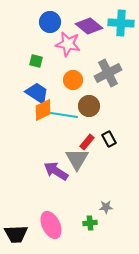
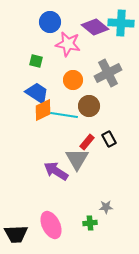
purple diamond: moved 6 px right, 1 px down
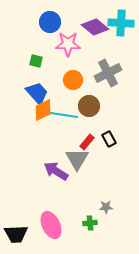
pink star: rotated 10 degrees counterclockwise
blue trapezoid: rotated 15 degrees clockwise
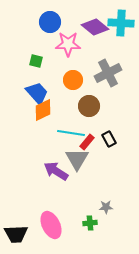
cyan line: moved 7 px right, 18 px down
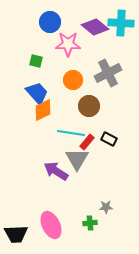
black rectangle: rotated 35 degrees counterclockwise
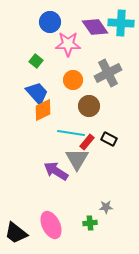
purple diamond: rotated 16 degrees clockwise
green square: rotated 24 degrees clockwise
black trapezoid: moved 1 px up; rotated 40 degrees clockwise
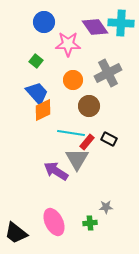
blue circle: moved 6 px left
pink ellipse: moved 3 px right, 3 px up
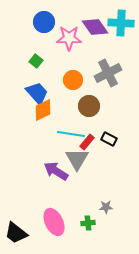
pink star: moved 1 px right, 6 px up
cyan line: moved 1 px down
green cross: moved 2 px left
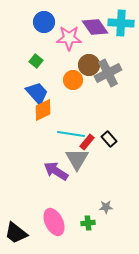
brown circle: moved 41 px up
black rectangle: rotated 21 degrees clockwise
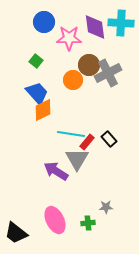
purple diamond: rotated 28 degrees clockwise
pink ellipse: moved 1 px right, 2 px up
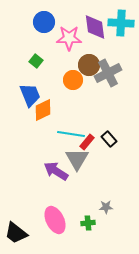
blue trapezoid: moved 7 px left, 2 px down; rotated 20 degrees clockwise
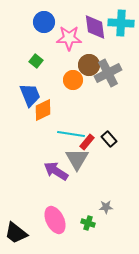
green cross: rotated 24 degrees clockwise
